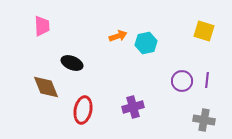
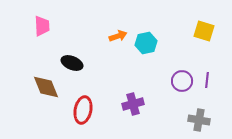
purple cross: moved 3 px up
gray cross: moved 5 px left
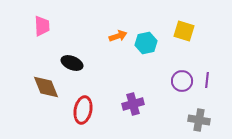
yellow square: moved 20 px left
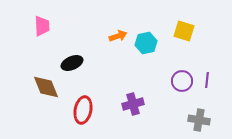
black ellipse: rotated 45 degrees counterclockwise
